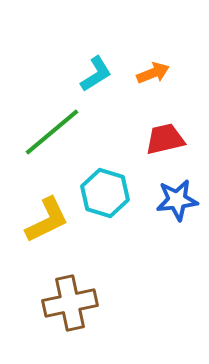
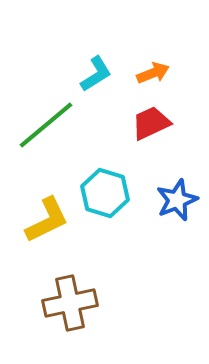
green line: moved 6 px left, 7 px up
red trapezoid: moved 14 px left, 16 px up; rotated 12 degrees counterclockwise
blue star: rotated 15 degrees counterclockwise
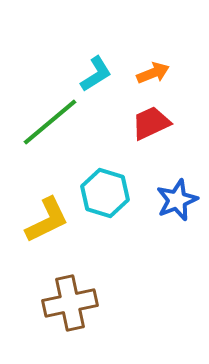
green line: moved 4 px right, 3 px up
